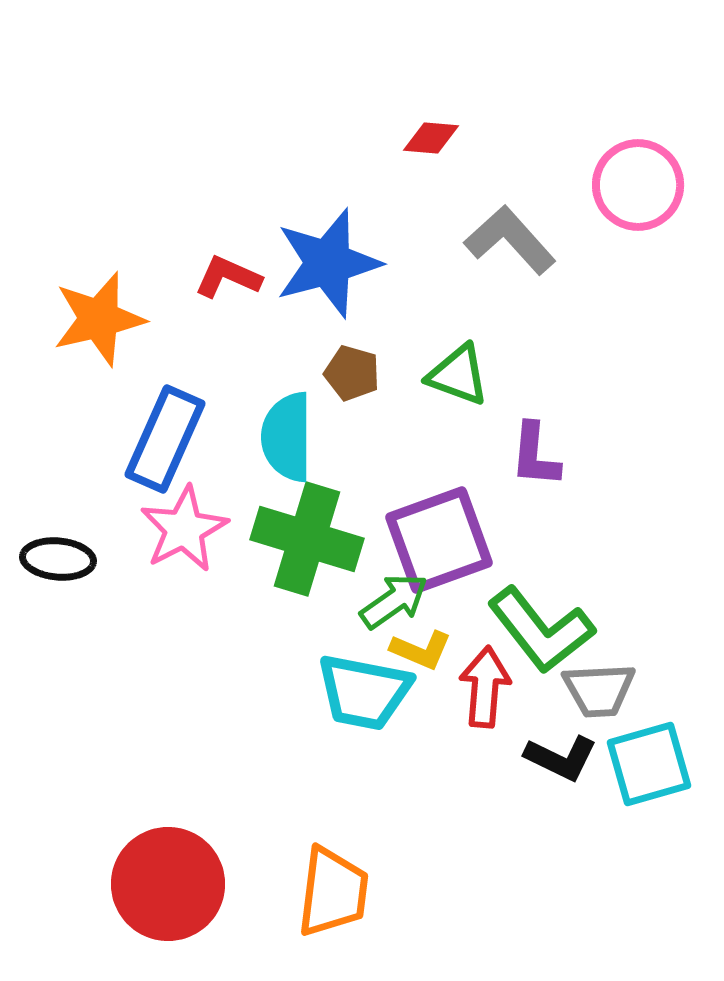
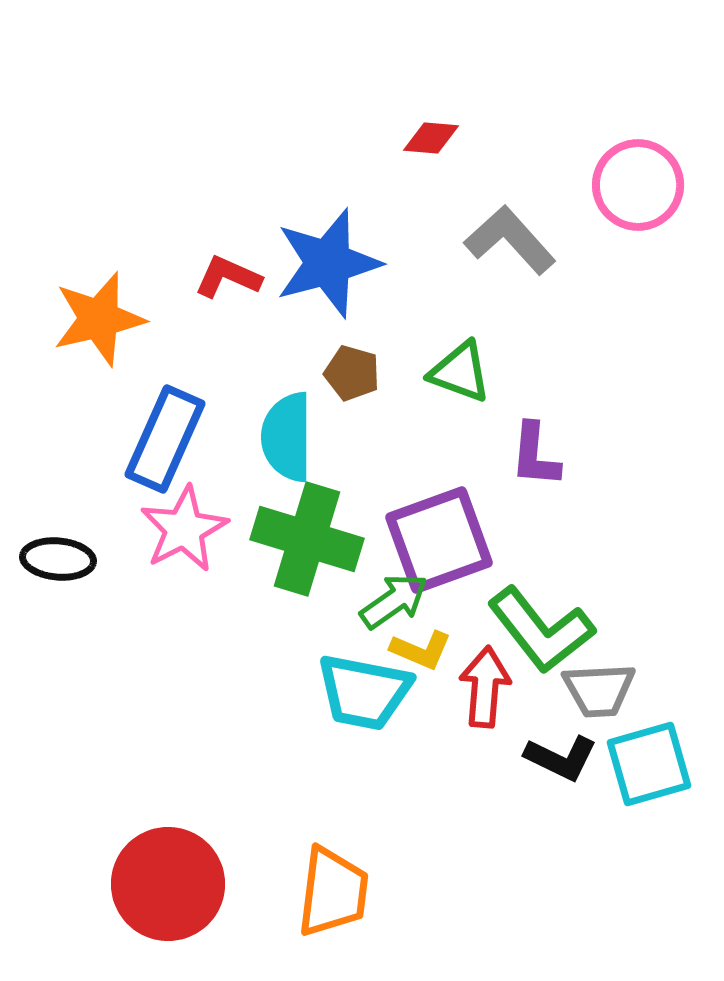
green triangle: moved 2 px right, 3 px up
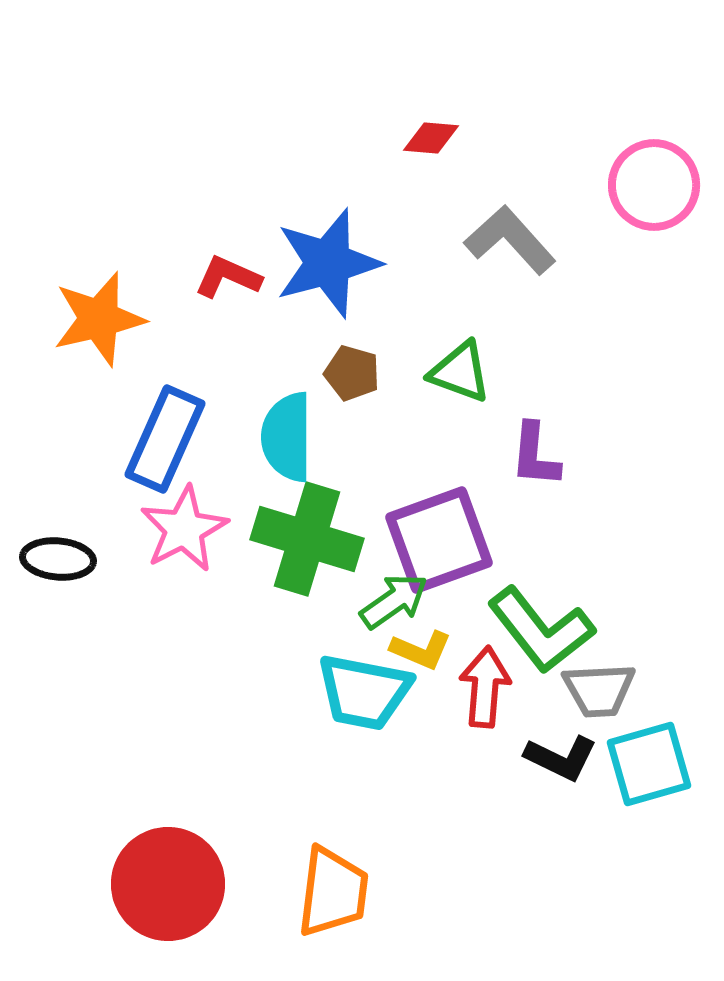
pink circle: moved 16 px right
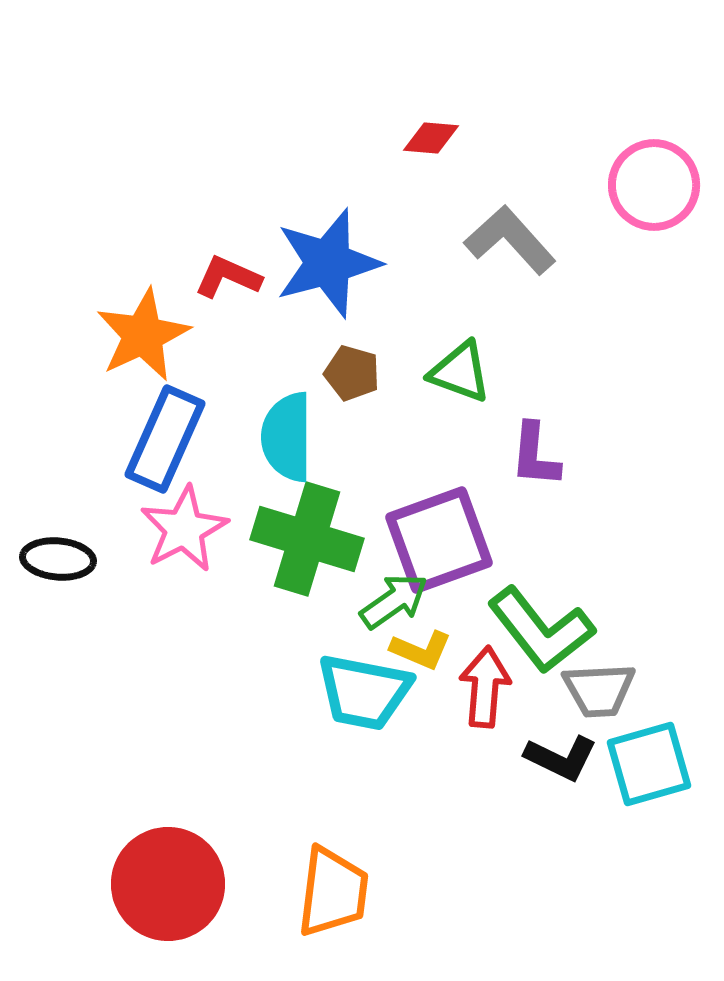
orange star: moved 44 px right, 16 px down; rotated 12 degrees counterclockwise
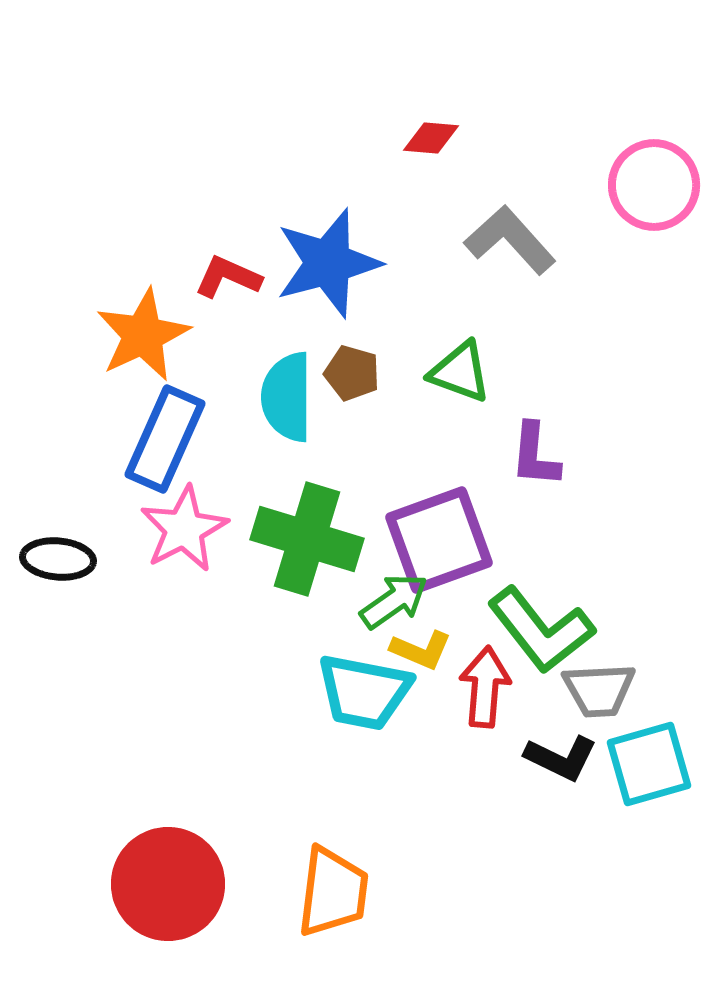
cyan semicircle: moved 40 px up
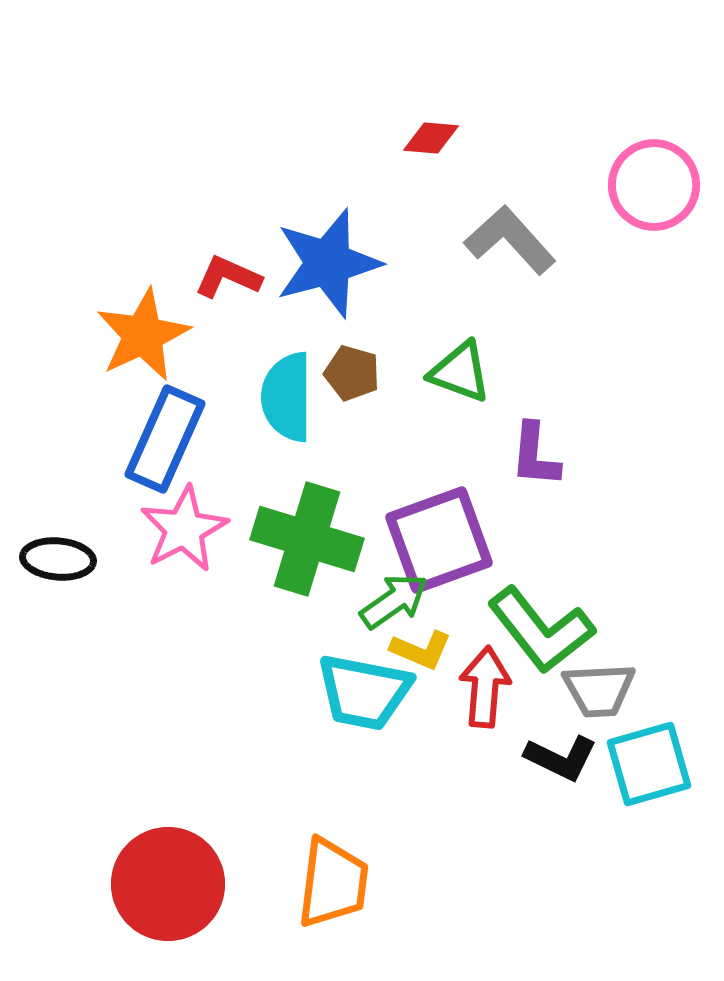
orange trapezoid: moved 9 px up
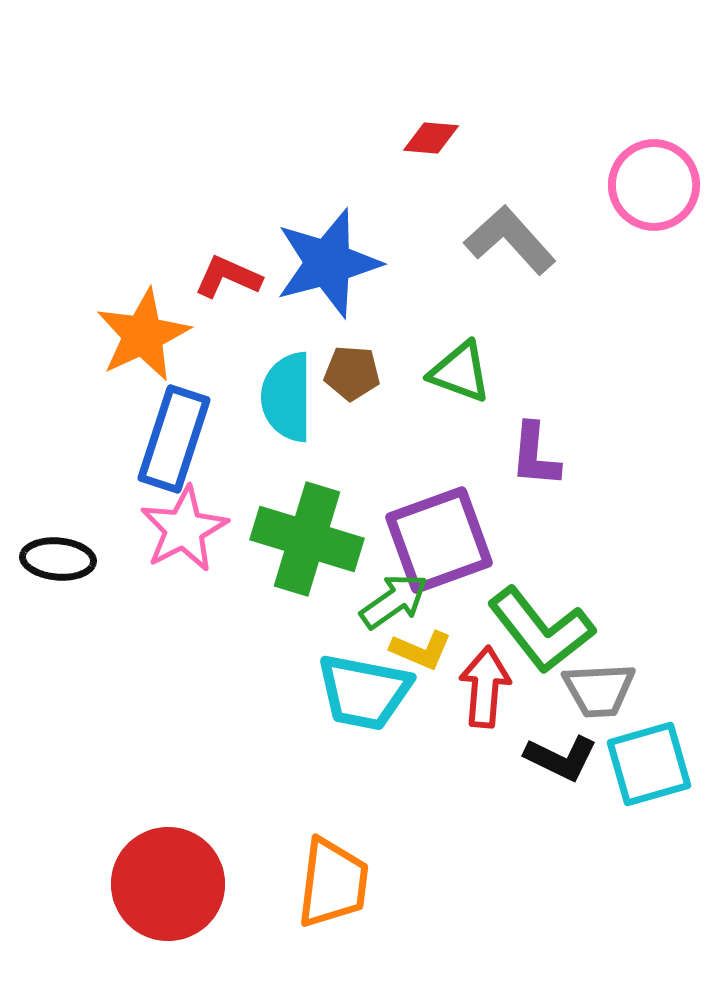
brown pentagon: rotated 12 degrees counterclockwise
blue rectangle: moved 9 px right; rotated 6 degrees counterclockwise
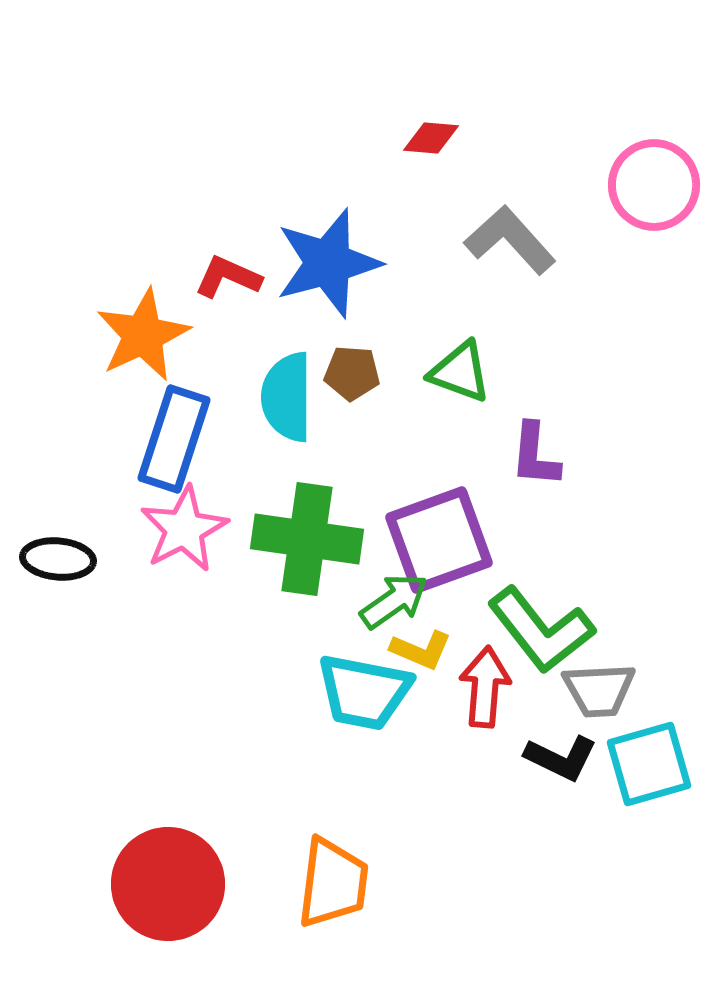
green cross: rotated 9 degrees counterclockwise
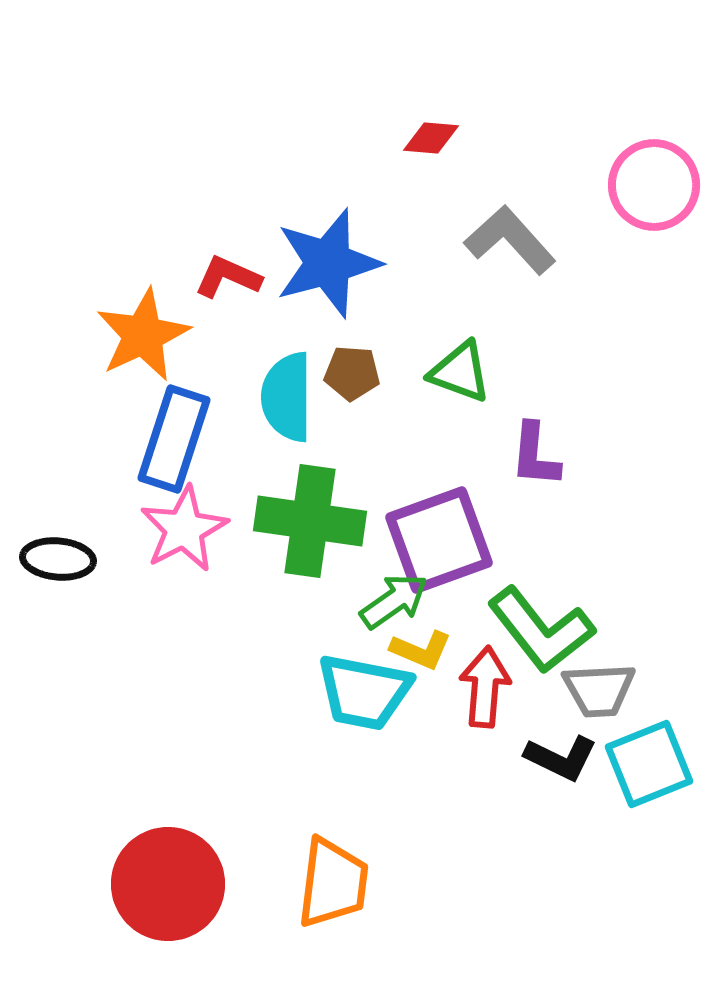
green cross: moved 3 px right, 18 px up
cyan square: rotated 6 degrees counterclockwise
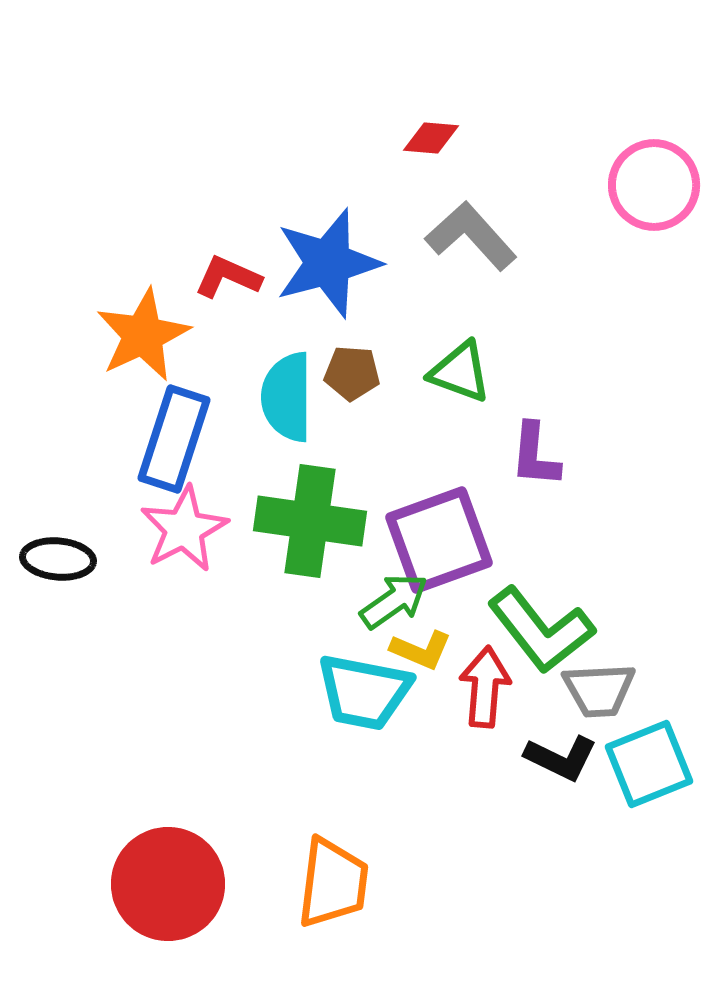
gray L-shape: moved 39 px left, 4 px up
